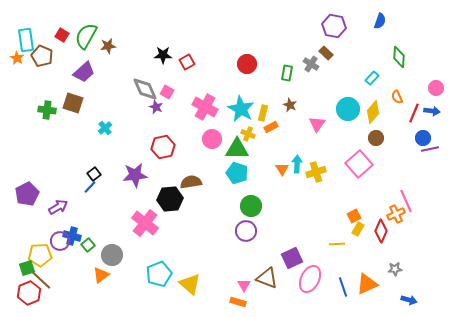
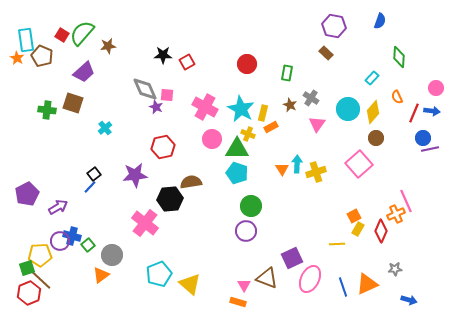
green semicircle at (86, 36): moved 4 px left, 3 px up; rotated 12 degrees clockwise
gray cross at (311, 64): moved 34 px down
pink square at (167, 92): moved 3 px down; rotated 24 degrees counterclockwise
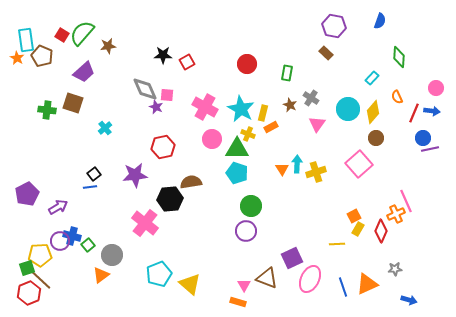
blue line at (90, 187): rotated 40 degrees clockwise
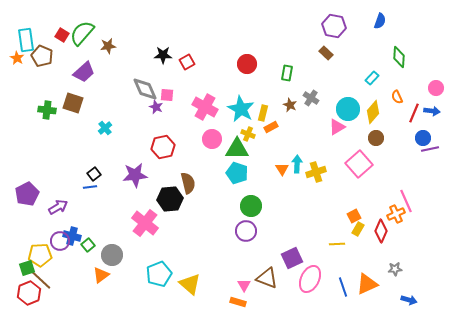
pink triangle at (317, 124): moved 20 px right, 3 px down; rotated 24 degrees clockwise
brown semicircle at (191, 182): moved 3 px left, 1 px down; rotated 85 degrees clockwise
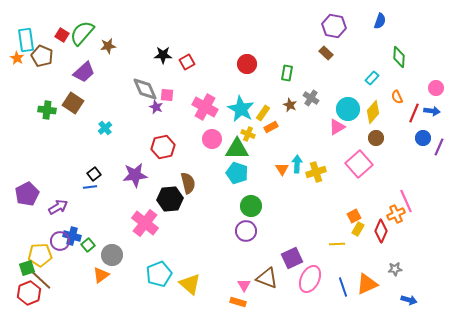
brown square at (73, 103): rotated 15 degrees clockwise
yellow rectangle at (263, 113): rotated 21 degrees clockwise
purple line at (430, 149): moved 9 px right, 2 px up; rotated 54 degrees counterclockwise
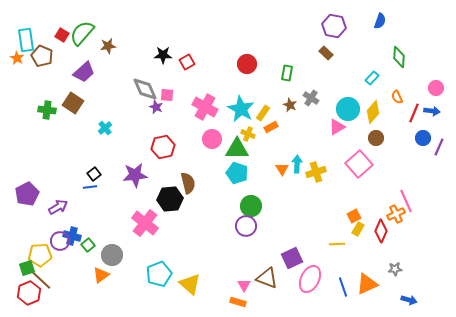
purple circle at (246, 231): moved 5 px up
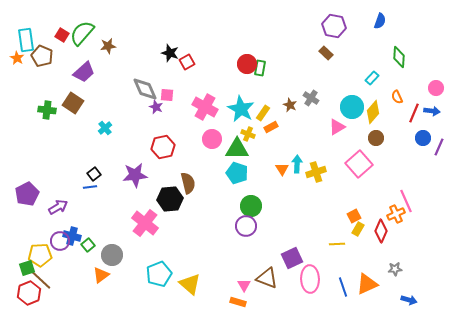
black star at (163, 55): moved 7 px right, 2 px up; rotated 18 degrees clockwise
green rectangle at (287, 73): moved 27 px left, 5 px up
cyan circle at (348, 109): moved 4 px right, 2 px up
pink ellipse at (310, 279): rotated 28 degrees counterclockwise
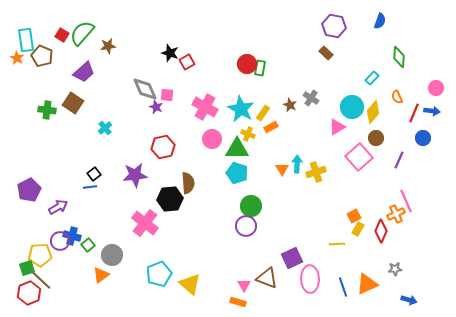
purple line at (439, 147): moved 40 px left, 13 px down
pink square at (359, 164): moved 7 px up
brown semicircle at (188, 183): rotated 10 degrees clockwise
purple pentagon at (27, 194): moved 2 px right, 4 px up
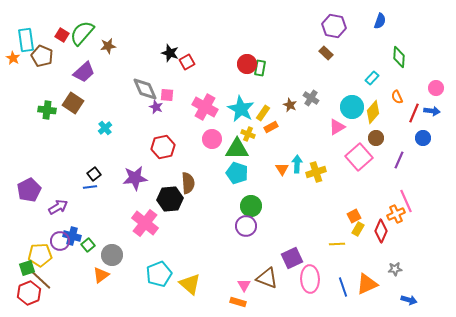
orange star at (17, 58): moved 4 px left
purple star at (135, 175): moved 3 px down
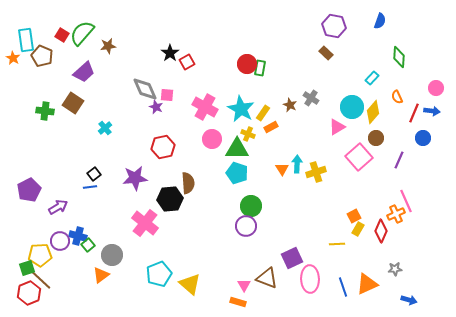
black star at (170, 53): rotated 18 degrees clockwise
green cross at (47, 110): moved 2 px left, 1 px down
blue cross at (72, 236): moved 6 px right
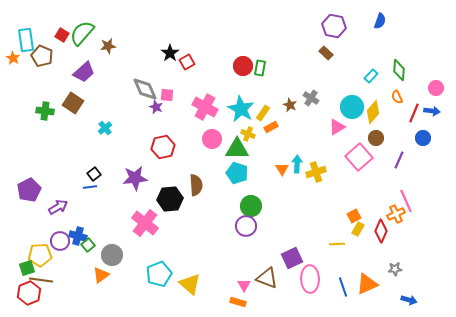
green diamond at (399, 57): moved 13 px down
red circle at (247, 64): moved 4 px left, 2 px down
cyan rectangle at (372, 78): moved 1 px left, 2 px up
brown semicircle at (188, 183): moved 8 px right, 2 px down
brown line at (41, 280): rotated 35 degrees counterclockwise
